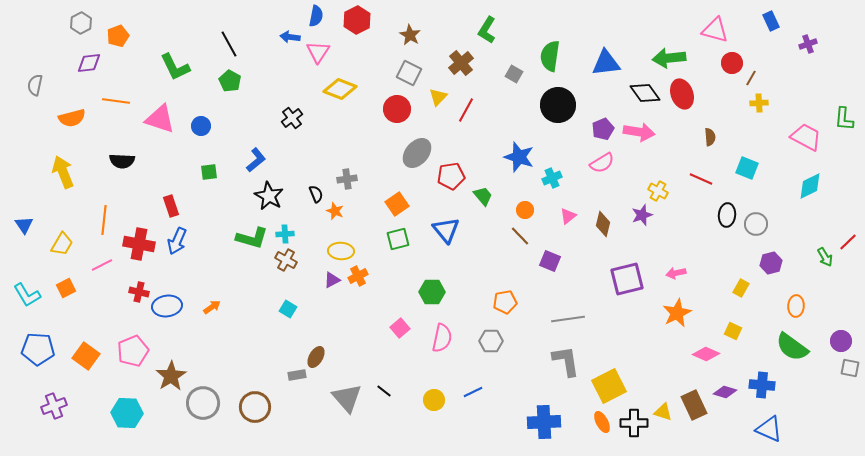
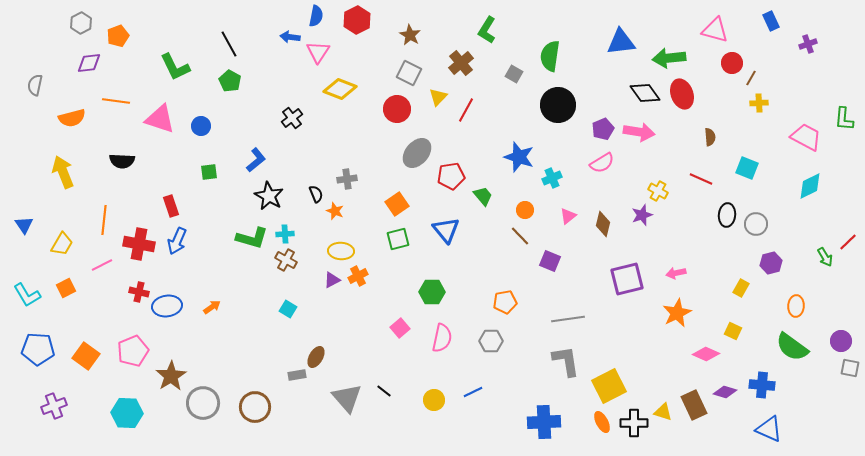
blue triangle at (606, 63): moved 15 px right, 21 px up
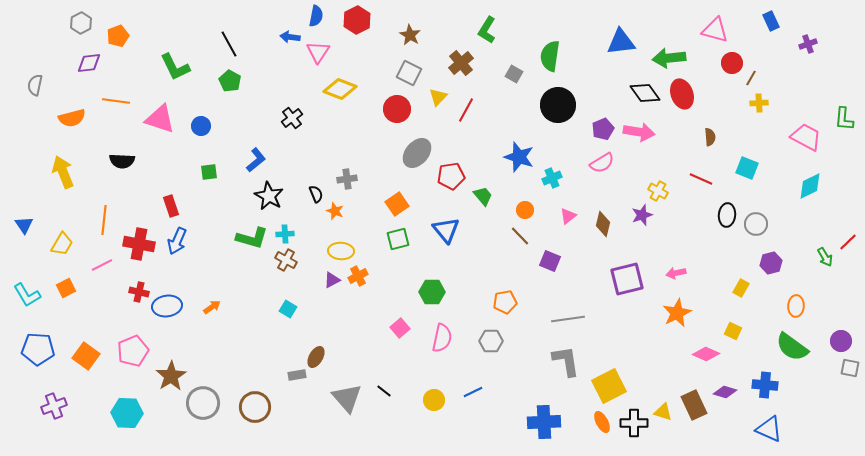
blue cross at (762, 385): moved 3 px right
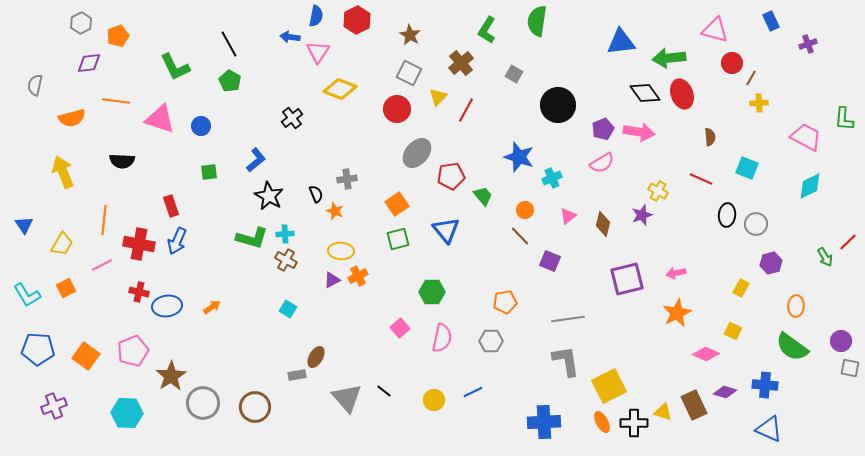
green semicircle at (550, 56): moved 13 px left, 35 px up
